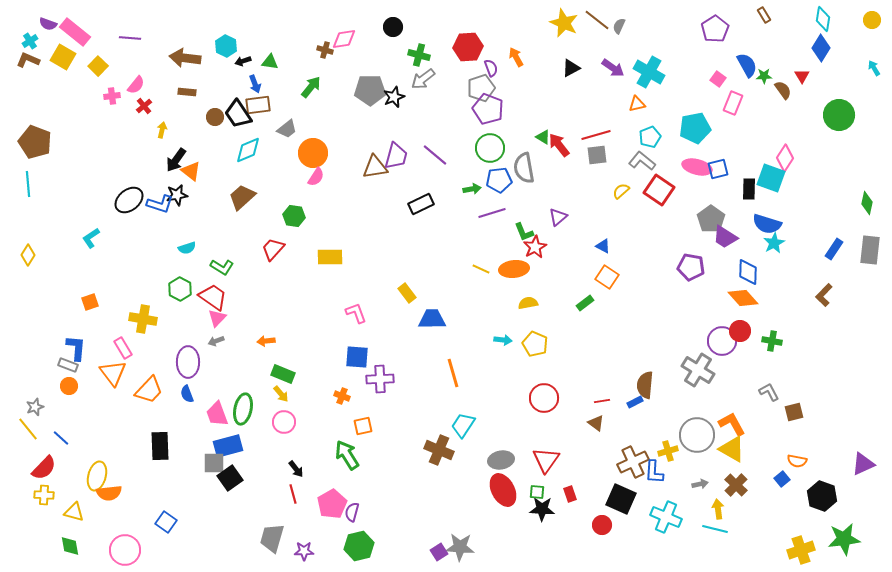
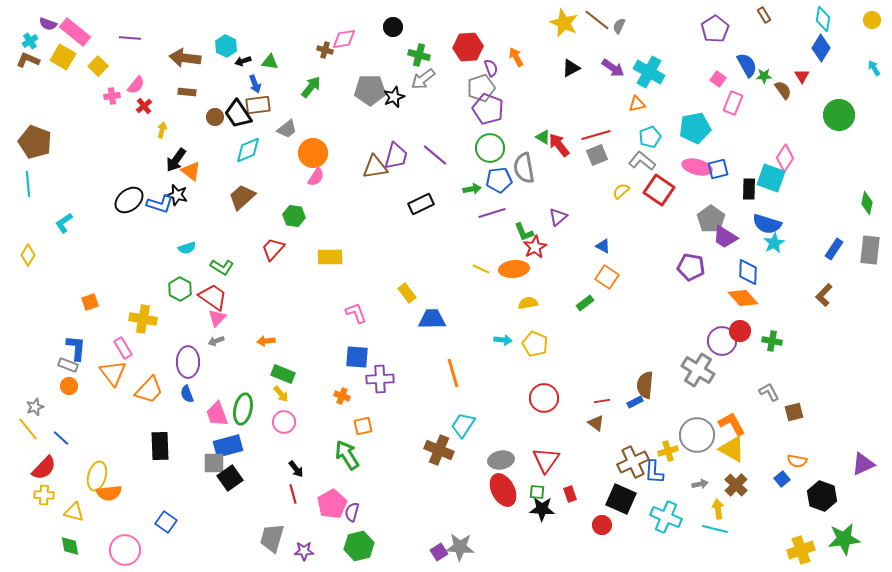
gray square at (597, 155): rotated 15 degrees counterclockwise
black star at (177, 195): rotated 25 degrees clockwise
cyan L-shape at (91, 238): moved 27 px left, 15 px up
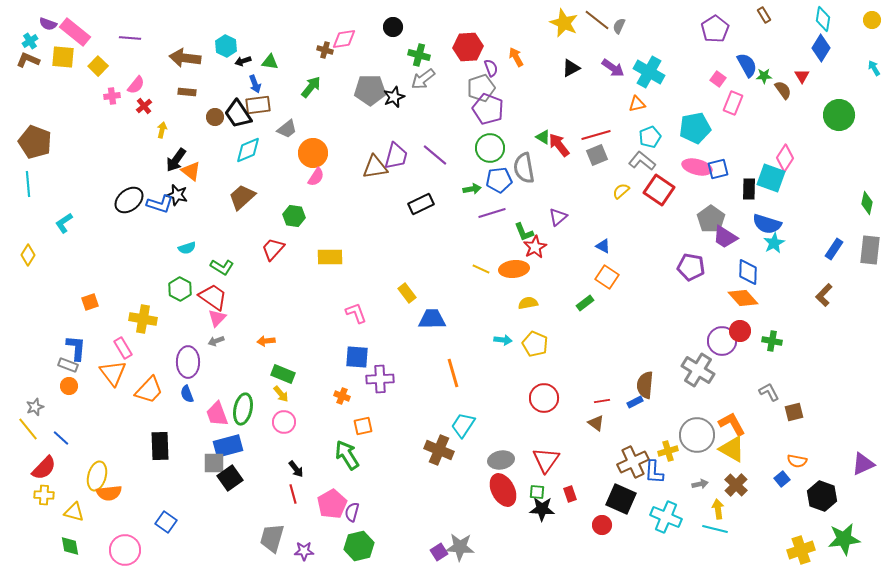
yellow square at (63, 57): rotated 25 degrees counterclockwise
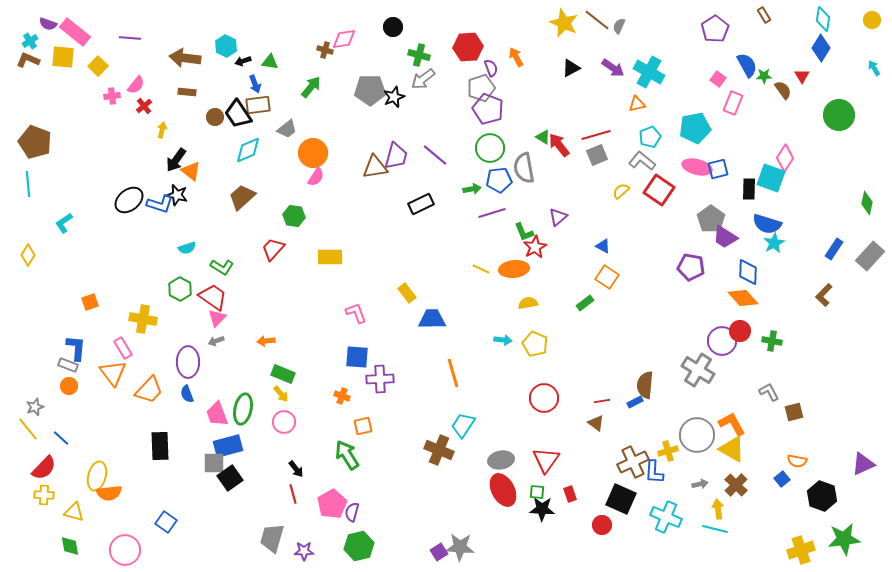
gray rectangle at (870, 250): moved 6 px down; rotated 36 degrees clockwise
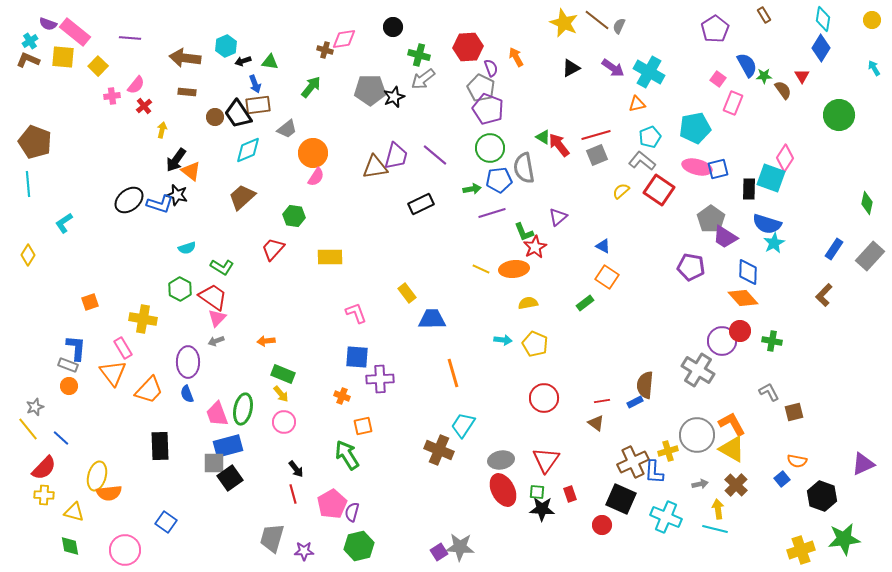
cyan hexagon at (226, 46): rotated 10 degrees clockwise
gray pentagon at (481, 88): rotated 28 degrees counterclockwise
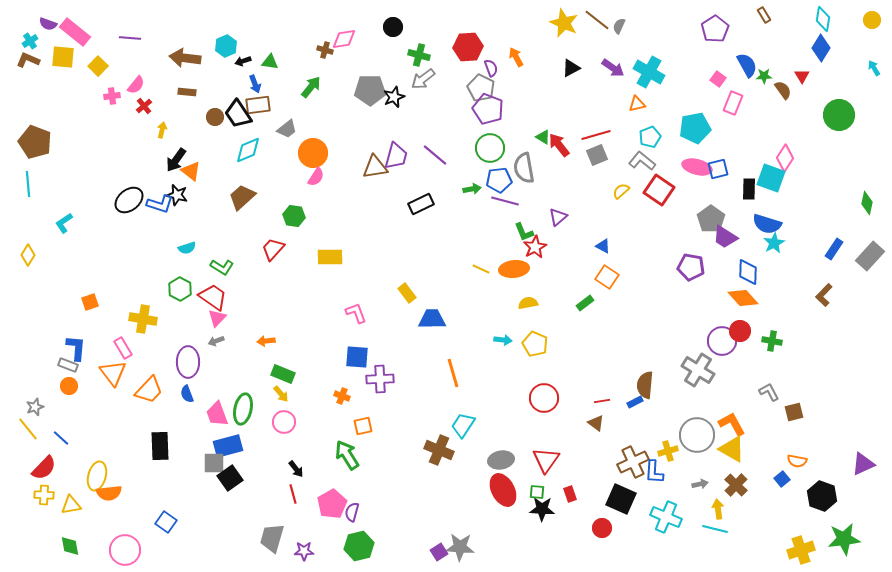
purple line at (492, 213): moved 13 px right, 12 px up; rotated 32 degrees clockwise
yellow triangle at (74, 512): moved 3 px left, 7 px up; rotated 25 degrees counterclockwise
red circle at (602, 525): moved 3 px down
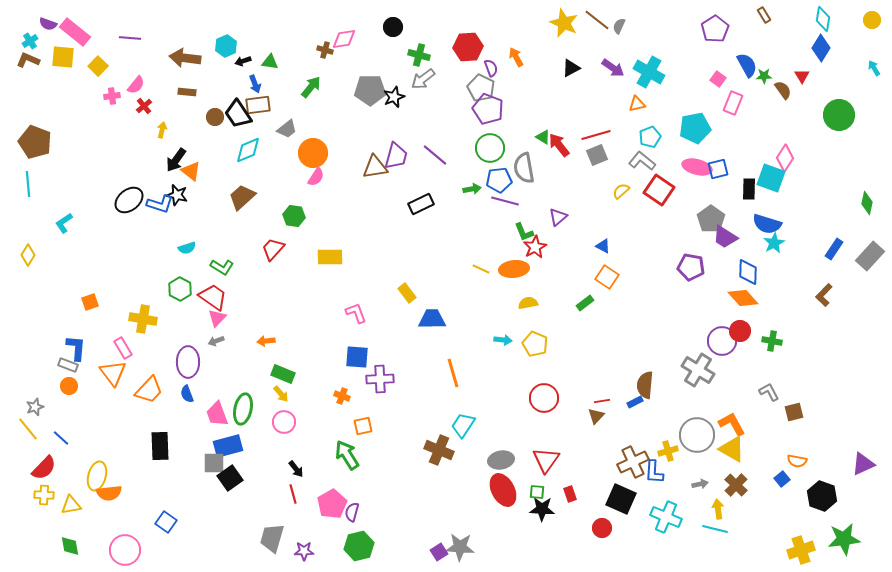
brown triangle at (596, 423): moved 7 px up; rotated 36 degrees clockwise
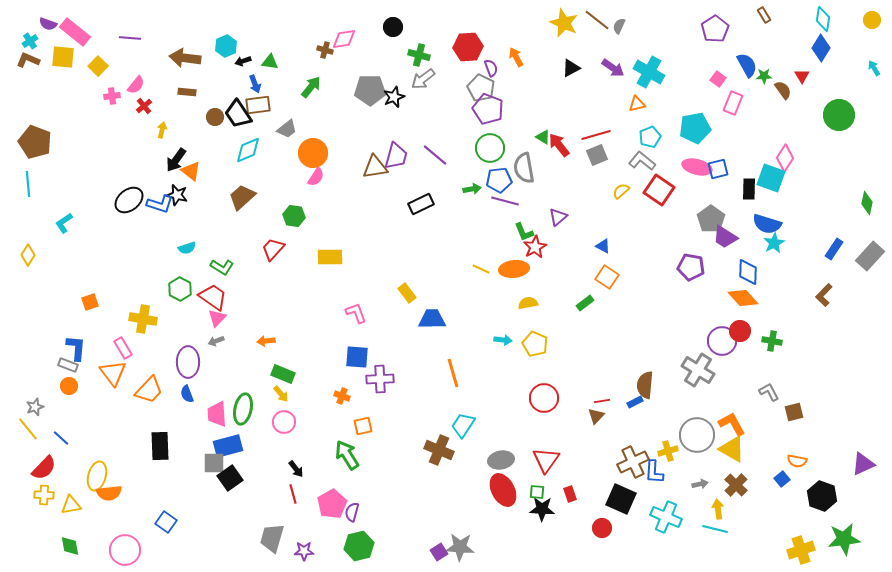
pink trapezoid at (217, 414): rotated 16 degrees clockwise
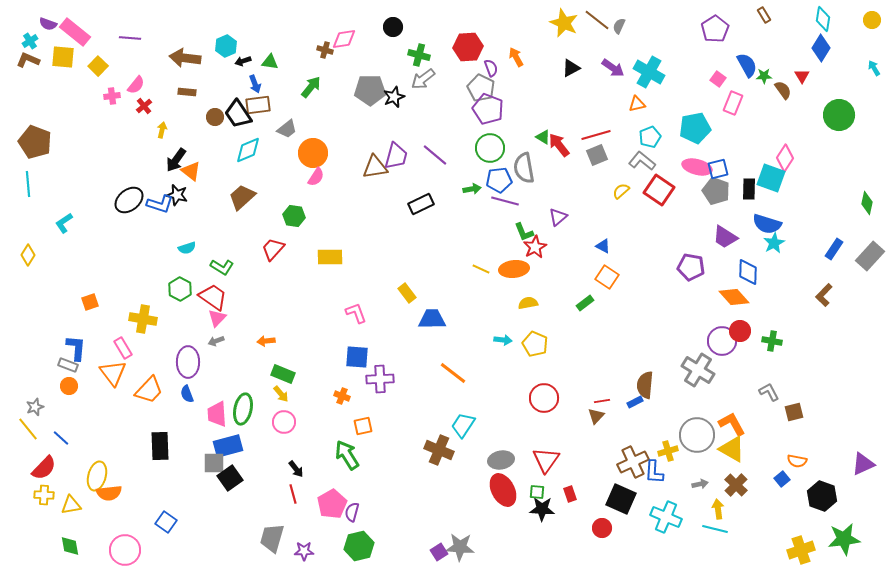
gray pentagon at (711, 219): moved 5 px right, 28 px up; rotated 16 degrees counterclockwise
orange diamond at (743, 298): moved 9 px left, 1 px up
orange line at (453, 373): rotated 36 degrees counterclockwise
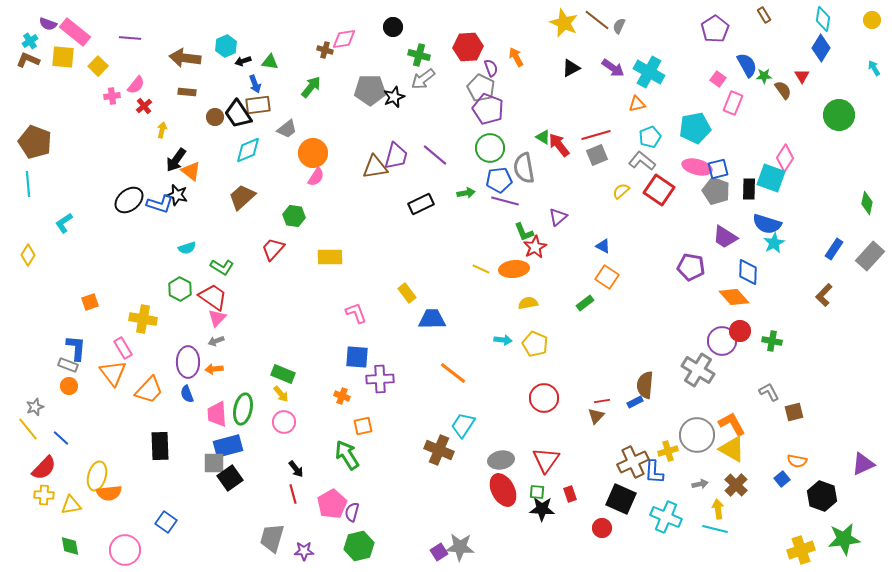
green arrow at (472, 189): moved 6 px left, 4 px down
orange arrow at (266, 341): moved 52 px left, 28 px down
